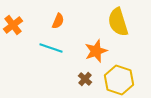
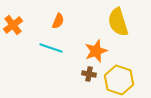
brown cross: moved 4 px right, 5 px up; rotated 32 degrees counterclockwise
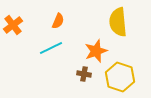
yellow semicircle: rotated 12 degrees clockwise
cyan line: rotated 45 degrees counterclockwise
brown cross: moved 5 px left
yellow hexagon: moved 1 px right, 3 px up
